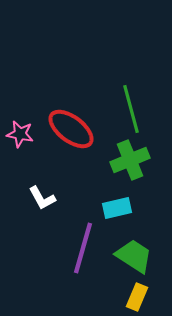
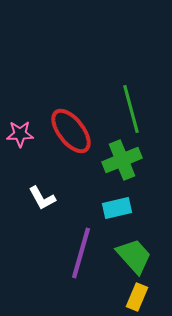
red ellipse: moved 2 px down; rotated 15 degrees clockwise
pink star: rotated 12 degrees counterclockwise
green cross: moved 8 px left
purple line: moved 2 px left, 5 px down
green trapezoid: rotated 15 degrees clockwise
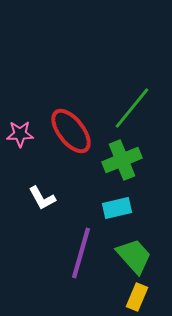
green line: moved 1 px right, 1 px up; rotated 54 degrees clockwise
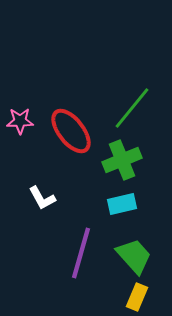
pink star: moved 13 px up
cyan rectangle: moved 5 px right, 4 px up
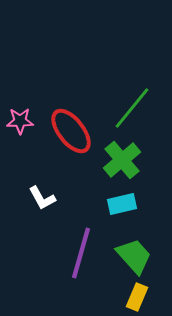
green cross: rotated 18 degrees counterclockwise
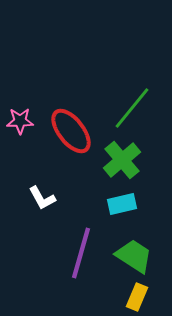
green trapezoid: rotated 15 degrees counterclockwise
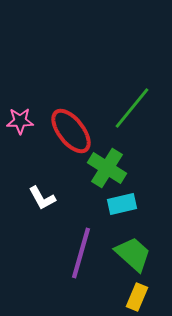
green cross: moved 15 px left, 8 px down; rotated 18 degrees counterclockwise
green trapezoid: moved 1 px left, 2 px up; rotated 9 degrees clockwise
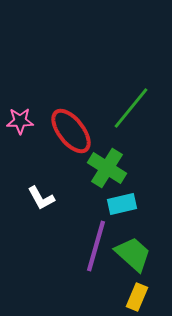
green line: moved 1 px left
white L-shape: moved 1 px left
purple line: moved 15 px right, 7 px up
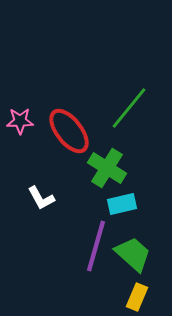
green line: moved 2 px left
red ellipse: moved 2 px left
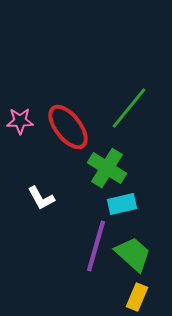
red ellipse: moved 1 px left, 4 px up
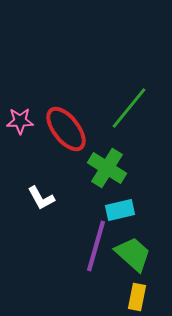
red ellipse: moved 2 px left, 2 px down
cyan rectangle: moved 2 px left, 6 px down
yellow rectangle: rotated 12 degrees counterclockwise
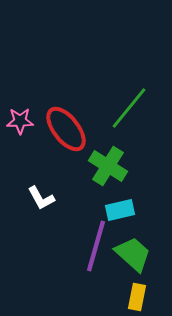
green cross: moved 1 px right, 2 px up
